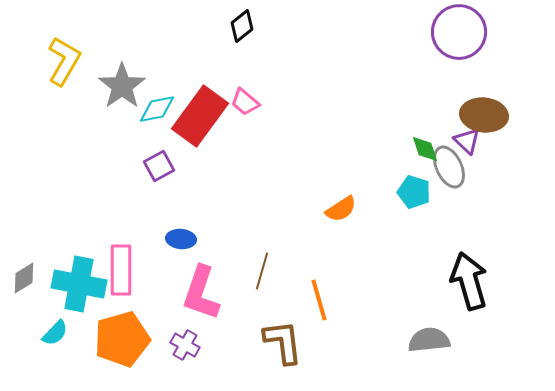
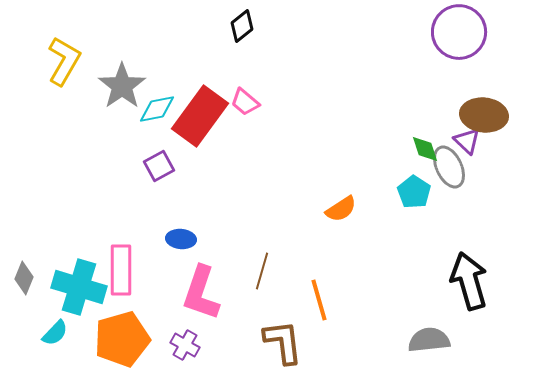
cyan pentagon: rotated 16 degrees clockwise
gray diamond: rotated 36 degrees counterclockwise
cyan cross: moved 3 px down; rotated 6 degrees clockwise
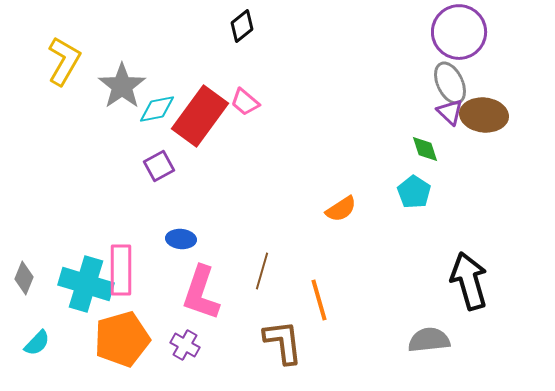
purple triangle: moved 17 px left, 29 px up
gray ellipse: moved 1 px right, 84 px up
cyan cross: moved 7 px right, 3 px up
cyan semicircle: moved 18 px left, 10 px down
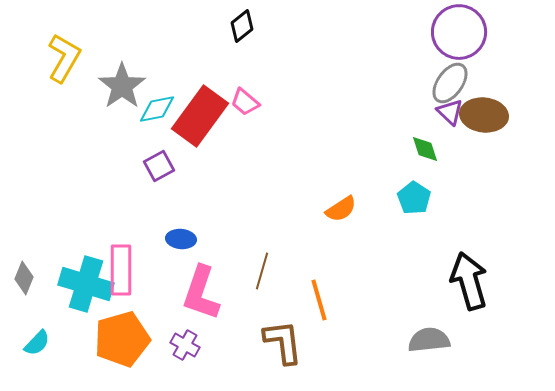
yellow L-shape: moved 3 px up
gray ellipse: rotated 60 degrees clockwise
cyan pentagon: moved 6 px down
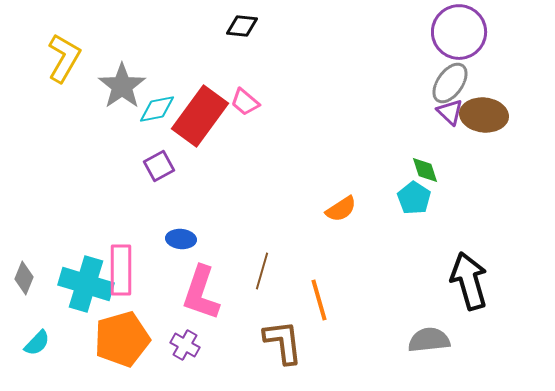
black diamond: rotated 44 degrees clockwise
green diamond: moved 21 px down
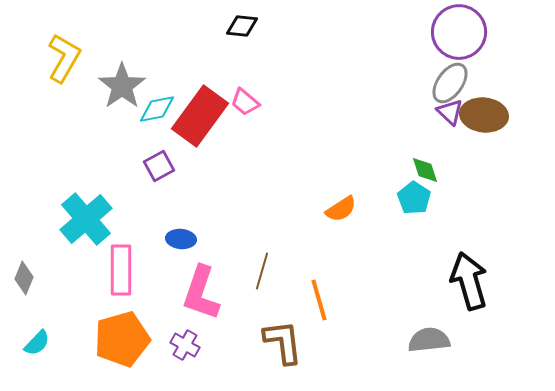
cyan cross: moved 65 px up; rotated 32 degrees clockwise
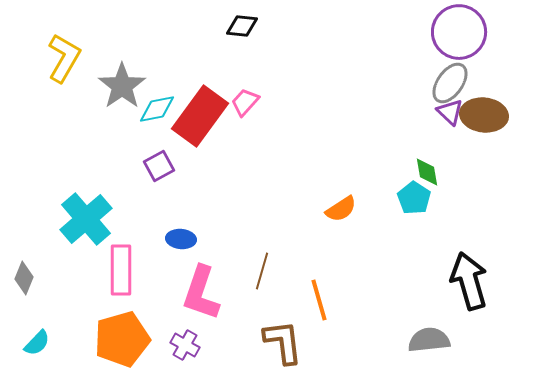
pink trapezoid: rotated 92 degrees clockwise
green diamond: moved 2 px right, 2 px down; rotated 8 degrees clockwise
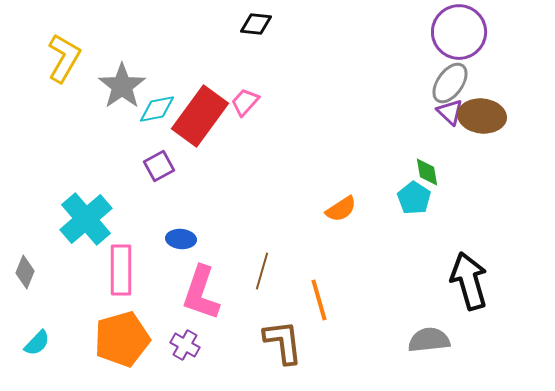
black diamond: moved 14 px right, 2 px up
brown ellipse: moved 2 px left, 1 px down
gray diamond: moved 1 px right, 6 px up
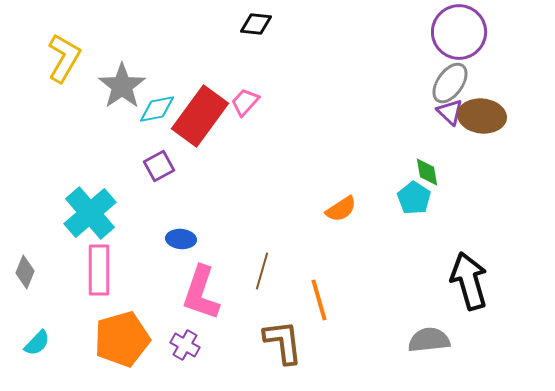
cyan cross: moved 4 px right, 6 px up
pink rectangle: moved 22 px left
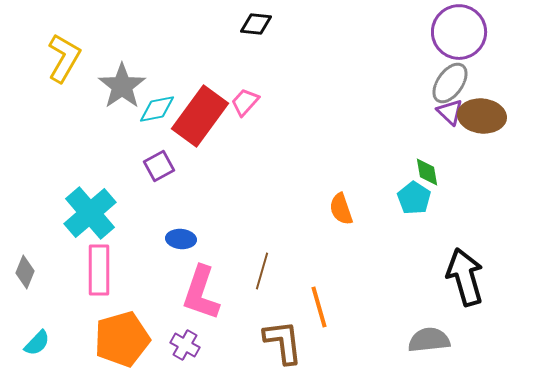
orange semicircle: rotated 104 degrees clockwise
black arrow: moved 4 px left, 4 px up
orange line: moved 7 px down
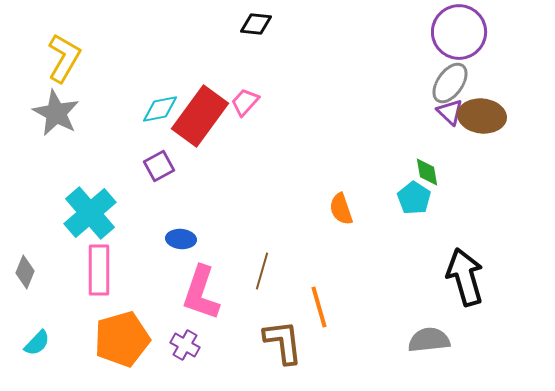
gray star: moved 66 px left, 27 px down; rotated 9 degrees counterclockwise
cyan diamond: moved 3 px right
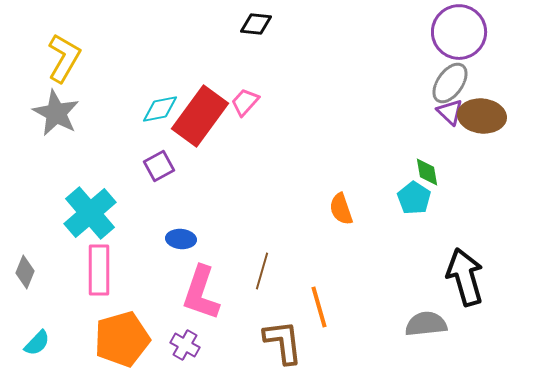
gray semicircle: moved 3 px left, 16 px up
